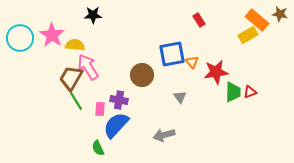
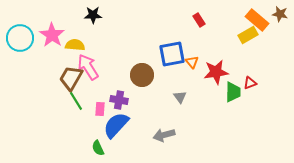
red triangle: moved 9 px up
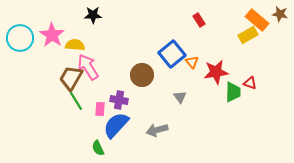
blue square: rotated 28 degrees counterclockwise
red triangle: rotated 40 degrees clockwise
gray arrow: moved 7 px left, 5 px up
